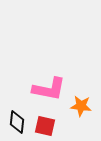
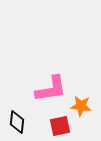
pink L-shape: moved 2 px right; rotated 20 degrees counterclockwise
red square: moved 15 px right; rotated 25 degrees counterclockwise
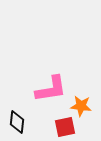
red square: moved 5 px right, 1 px down
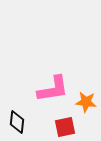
pink L-shape: moved 2 px right
orange star: moved 5 px right, 4 px up
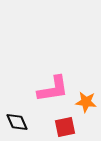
black diamond: rotated 30 degrees counterclockwise
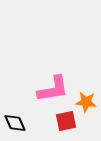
black diamond: moved 2 px left, 1 px down
red square: moved 1 px right, 6 px up
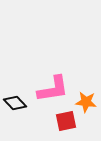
black diamond: moved 20 px up; rotated 20 degrees counterclockwise
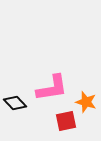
pink L-shape: moved 1 px left, 1 px up
orange star: rotated 10 degrees clockwise
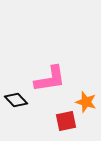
pink L-shape: moved 2 px left, 9 px up
black diamond: moved 1 px right, 3 px up
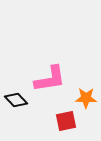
orange star: moved 4 px up; rotated 15 degrees counterclockwise
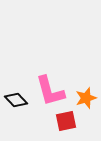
pink L-shape: moved 12 px down; rotated 84 degrees clockwise
orange star: rotated 20 degrees counterclockwise
